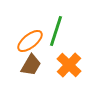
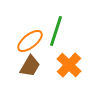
brown trapezoid: moved 1 px left, 1 px down
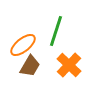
orange ellipse: moved 7 px left, 4 px down
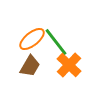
green line: moved 11 px down; rotated 56 degrees counterclockwise
orange ellipse: moved 9 px right, 6 px up
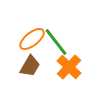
orange cross: moved 2 px down
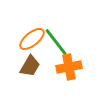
orange cross: rotated 35 degrees clockwise
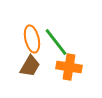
orange ellipse: rotated 64 degrees counterclockwise
orange cross: rotated 20 degrees clockwise
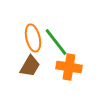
orange ellipse: moved 1 px right, 1 px up
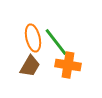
orange cross: moved 1 px left, 2 px up
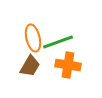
green line: moved 2 px right; rotated 72 degrees counterclockwise
